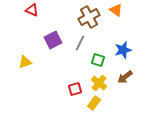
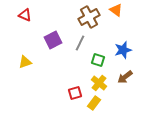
red triangle: moved 7 px left, 5 px down
red square: moved 4 px down
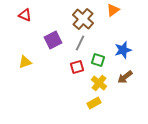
orange triangle: moved 3 px left; rotated 48 degrees clockwise
brown cross: moved 6 px left, 2 px down; rotated 20 degrees counterclockwise
red square: moved 2 px right, 26 px up
yellow rectangle: rotated 24 degrees clockwise
